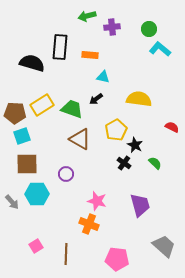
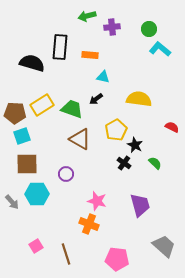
brown line: rotated 20 degrees counterclockwise
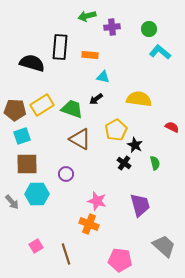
cyan L-shape: moved 3 px down
brown pentagon: moved 3 px up
green semicircle: rotated 32 degrees clockwise
pink pentagon: moved 3 px right, 1 px down
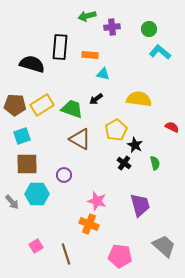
black semicircle: moved 1 px down
cyan triangle: moved 3 px up
brown pentagon: moved 5 px up
purple circle: moved 2 px left, 1 px down
pink pentagon: moved 4 px up
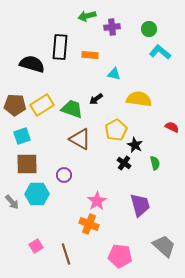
cyan triangle: moved 11 px right
pink star: rotated 24 degrees clockwise
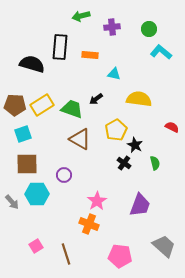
green arrow: moved 6 px left
cyan L-shape: moved 1 px right
cyan square: moved 1 px right, 2 px up
purple trapezoid: rotated 35 degrees clockwise
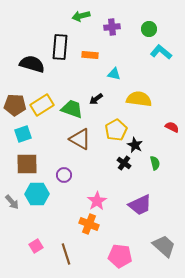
purple trapezoid: rotated 45 degrees clockwise
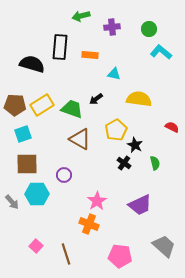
pink square: rotated 16 degrees counterclockwise
